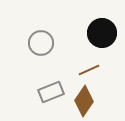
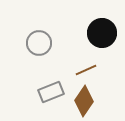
gray circle: moved 2 px left
brown line: moved 3 px left
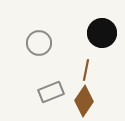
brown line: rotated 55 degrees counterclockwise
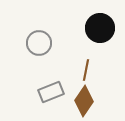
black circle: moved 2 px left, 5 px up
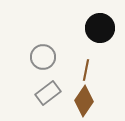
gray circle: moved 4 px right, 14 px down
gray rectangle: moved 3 px left, 1 px down; rotated 15 degrees counterclockwise
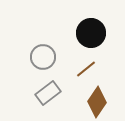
black circle: moved 9 px left, 5 px down
brown line: moved 1 px up; rotated 40 degrees clockwise
brown diamond: moved 13 px right, 1 px down
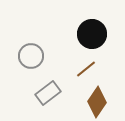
black circle: moved 1 px right, 1 px down
gray circle: moved 12 px left, 1 px up
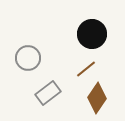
gray circle: moved 3 px left, 2 px down
brown diamond: moved 4 px up
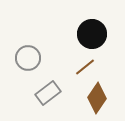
brown line: moved 1 px left, 2 px up
